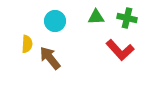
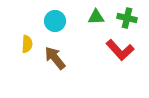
brown arrow: moved 5 px right
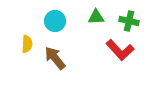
green cross: moved 2 px right, 3 px down
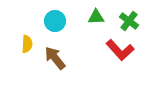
green cross: rotated 24 degrees clockwise
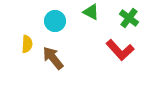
green triangle: moved 5 px left, 5 px up; rotated 30 degrees clockwise
green cross: moved 3 px up
brown arrow: moved 2 px left
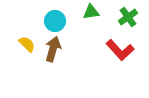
green triangle: rotated 36 degrees counterclockwise
green cross: moved 1 px left, 1 px up; rotated 18 degrees clockwise
yellow semicircle: rotated 48 degrees counterclockwise
brown arrow: moved 9 px up; rotated 55 degrees clockwise
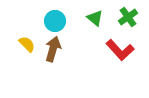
green triangle: moved 4 px right, 6 px down; rotated 48 degrees clockwise
